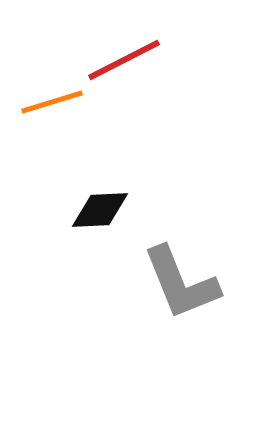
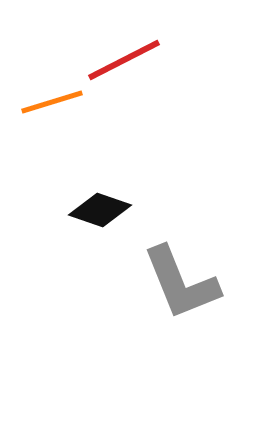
black diamond: rotated 22 degrees clockwise
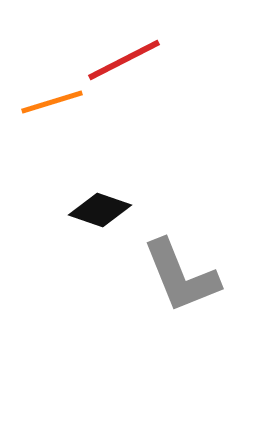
gray L-shape: moved 7 px up
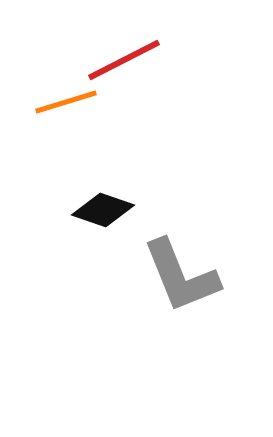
orange line: moved 14 px right
black diamond: moved 3 px right
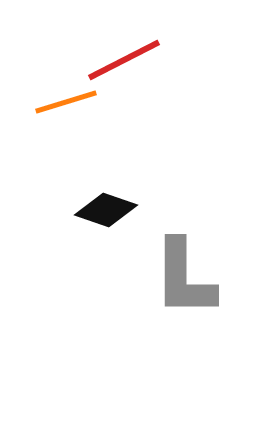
black diamond: moved 3 px right
gray L-shape: moved 3 px right, 2 px down; rotated 22 degrees clockwise
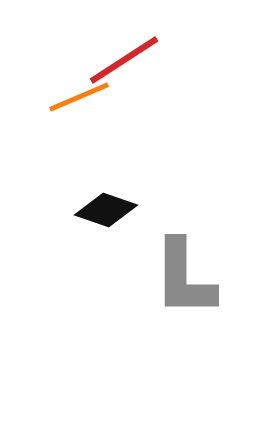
red line: rotated 6 degrees counterclockwise
orange line: moved 13 px right, 5 px up; rotated 6 degrees counterclockwise
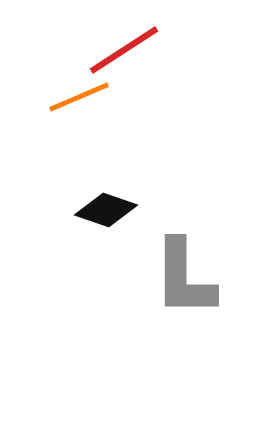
red line: moved 10 px up
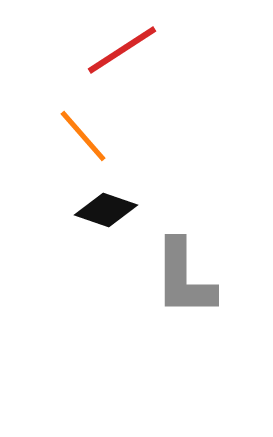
red line: moved 2 px left
orange line: moved 4 px right, 39 px down; rotated 72 degrees clockwise
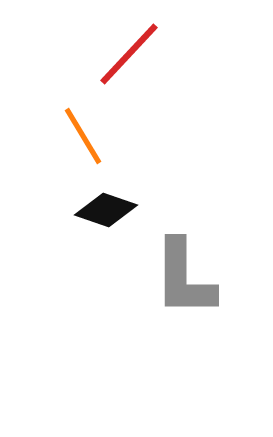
red line: moved 7 px right, 4 px down; rotated 14 degrees counterclockwise
orange line: rotated 10 degrees clockwise
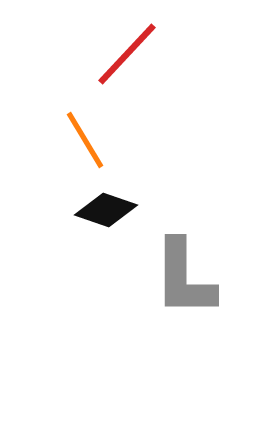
red line: moved 2 px left
orange line: moved 2 px right, 4 px down
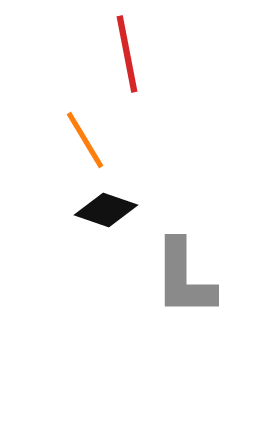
red line: rotated 54 degrees counterclockwise
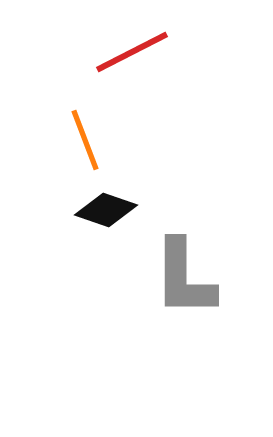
red line: moved 5 px right, 2 px up; rotated 74 degrees clockwise
orange line: rotated 10 degrees clockwise
